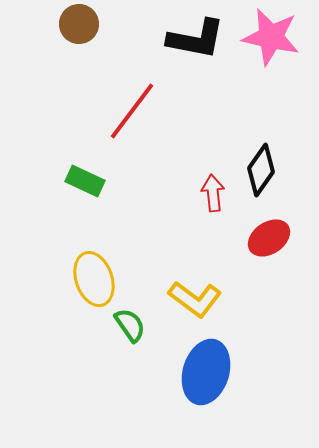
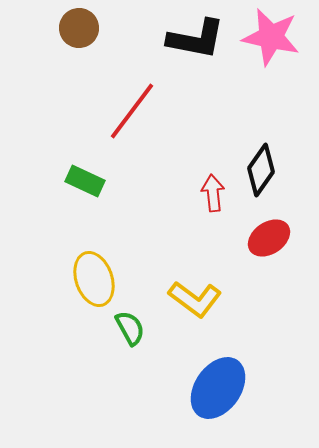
brown circle: moved 4 px down
green semicircle: moved 3 px down; rotated 6 degrees clockwise
blue ellipse: moved 12 px right, 16 px down; rotated 18 degrees clockwise
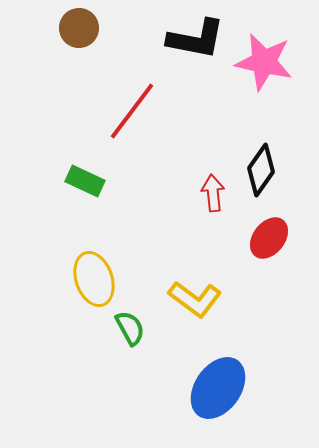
pink star: moved 7 px left, 25 px down
red ellipse: rotated 18 degrees counterclockwise
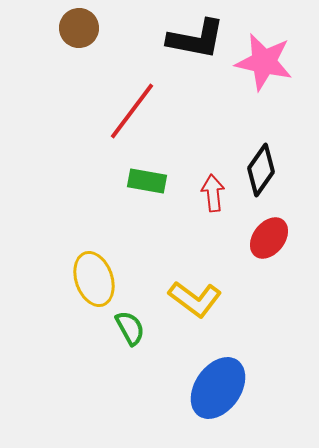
green rectangle: moved 62 px right; rotated 15 degrees counterclockwise
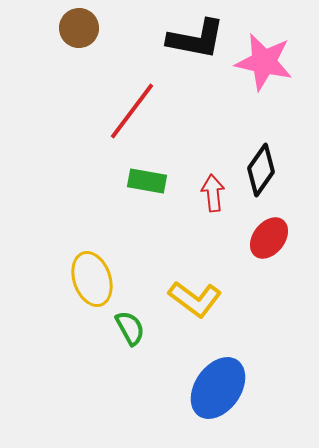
yellow ellipse: moved 2 px left
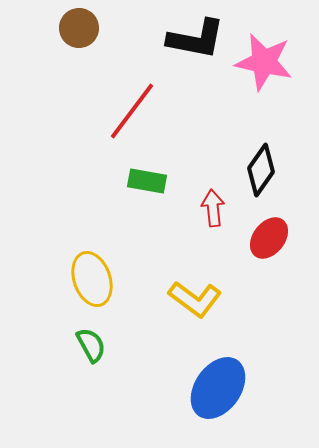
red arrow: moved 15 px down
green semicircle: moved 39 px left, 17 px down
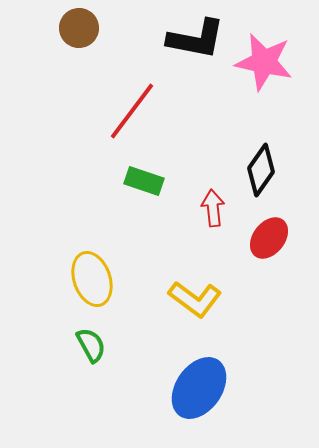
green rectangle: moved 3 px left; rotated 9 degrees clockwise
blue ellipse: moved 19 px left
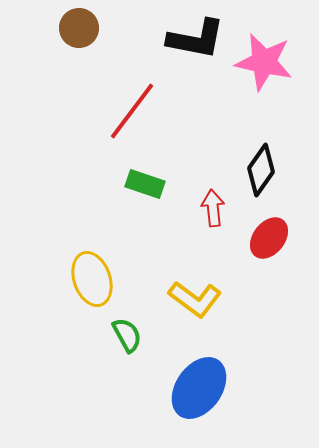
green rectangle: moved 1 px right, 3 px down
green semicircle: moved 36 px right, 10 px up
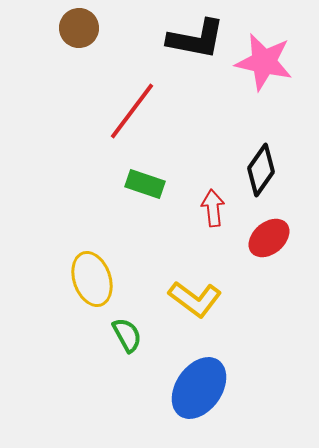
red ellipse: rotated 12 degrees clockwise
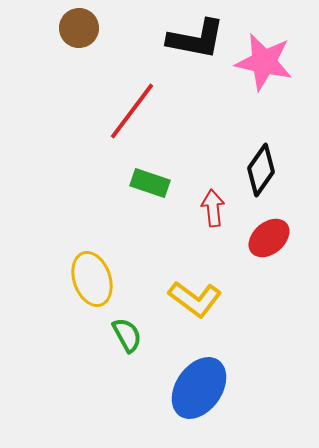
green rectangle: moved 5 px right, 1 px up
